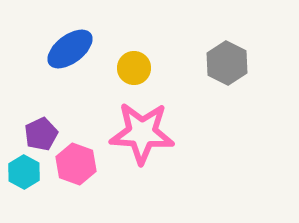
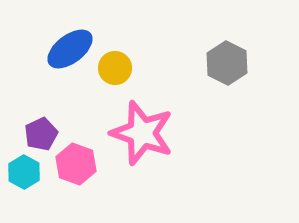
yellow circle: moved 19 px left
pink star: rotated 16 degrees clockwise
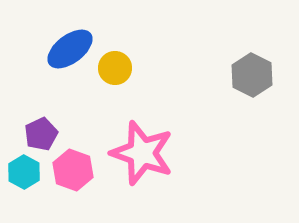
gray hexagon: moved 25 px right, 12 px down
pink star: moved 20 px down
pink hexagon: moved 3 px left, 6 px down
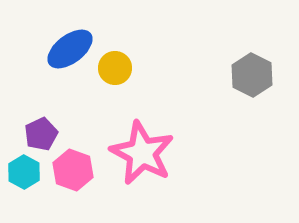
pink star: rotated 8 degrees clockwise
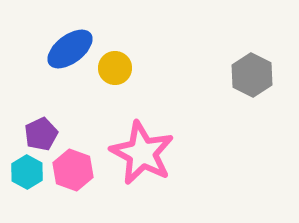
cyan hexagon: moved 3 px right
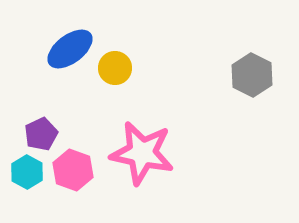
pink star: rotated 16 degrees counterclockwise
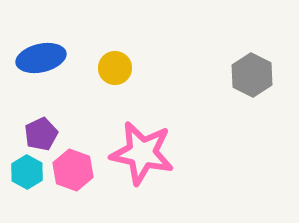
blue ellipse: moved 29 px left, 9 px down; rotated 24 degrees clockwise
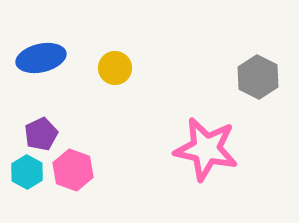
gray hexagon: moved 6 px right, 2 px down
pink star: moved 64 px right, 4 px up
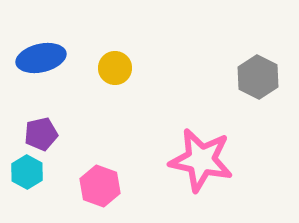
purple pentagon: rotated 12 degrees clockwise
pink star: moved 5 px left, 11 px down
pink hexagon: moved 27 px right, 16 px down
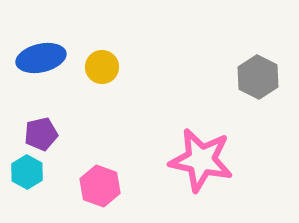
yellow circle: moved 13 px left, 1 px up
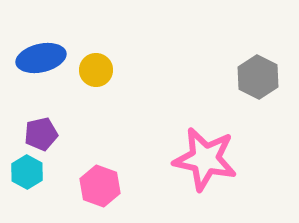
yellow circle: moved 6 px left, 3 px down
pink star: moved 4 px right, 1 px up
